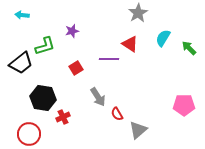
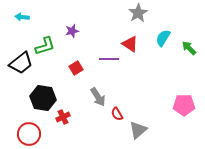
cyan arrow: moved 2 px down
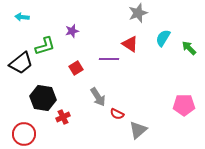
gray star: rotated 12 degrees clockwise
red semicircle: rotated 32 degrees counterclockwise
red circle: moved 5 px left
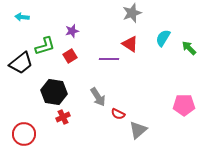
gray star: moved 6 px left
red square: moved 6 px left, 12 px up
black hexagon: moved 11 px right, 6 px up
red semicircle: moved 1 px right
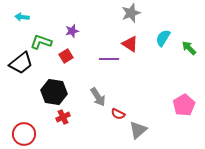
gray star: moved 1 px left
green L-shape: moved 4 px left, 4 px up; rotated 145 degrees counterclockwise
red square: moved 4 px left
pink pentagon: rotated 30 degrees counterclockwise
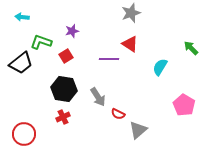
cyan semicircle: moved 3 px left, 29 px down
green arrow: moved 2 px right
black hexagon: moved 10 px right, 3 px up
pink pentagon: rotated 10 degrees counterclockwise
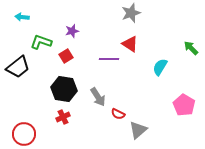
black trapezoid: moved 3 px left, 4 px down
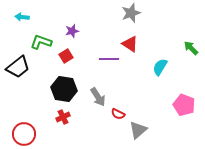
pink pentagon: rotated 10 degrees counterclockwise
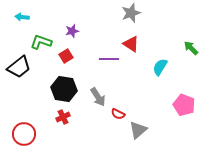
red triangle: moved 1 px right
black trapezoid: moved 1 px right
